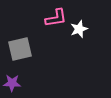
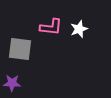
pink L-shape: moved 5 px left, 9 px down; rotated 15 degrees clockwise
gray square: rotated 20 degrees clockwise
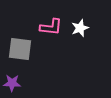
white star: moved 1 px right, 1 px up
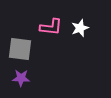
purple star: moved 9 px right, 5 px up
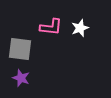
purple star: rotated 18 degrees clockwise
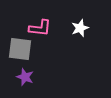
pink L-shape: moved 11 px left, 1 px down
purple star: moved 4 px right, 1 px up
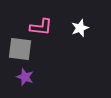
pink L-shape: moved 1 px right, 1 px up
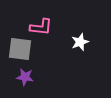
white star: moved 14 px down
purple star: rotated 12 degrees counterclockwise
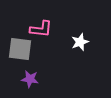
pink L-shape: moved 2 px down
purple star: moved 5 px right, 2 px down
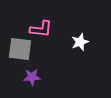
purple star: moved 2 px right, 2 px up; rotated 12 degrees counterclockwise
